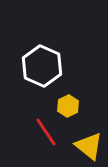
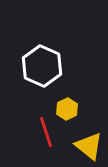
yellow hexagon: moved 1 px left, 3 px down
red line: rotated 16 degrees clockwise
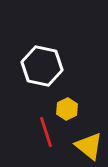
white hexagon: rotated 12 degrees counterclockwise
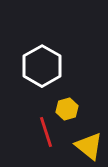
white hexagon: rotated 18 degrees clockwise
yellow hexagon: rotated 10 degrees clockwise
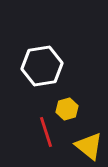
white hexagon: rotated 21 degrees clockwise
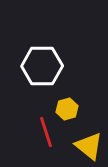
white hexagon: rotated 9 degrees clockwise
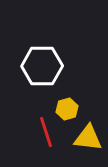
yellow triangle: moved 1 px left, 8 px up; rotated 32 degrees counterclockwise
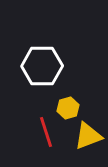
yellow hexagon: moved 1 px right, 1 px up
yellow triangle: moved 2 px up; rotated 28 degrees counterclockwise
